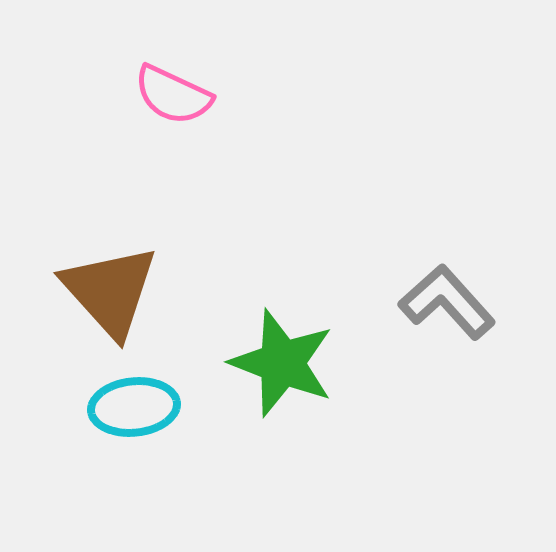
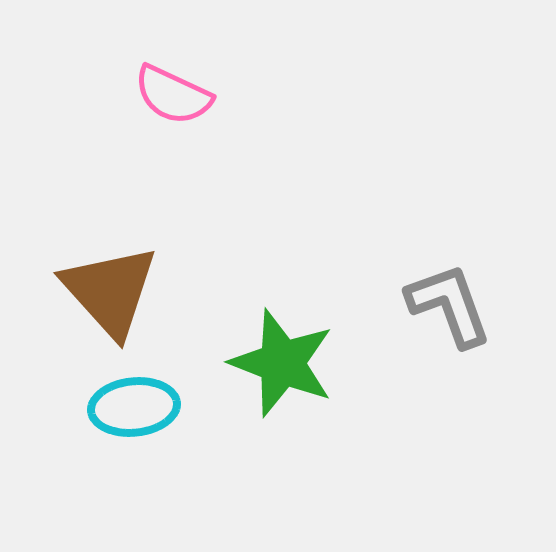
gray L-shape: moved 2 px right, 3 px down; rotated 22 degrees clockwise
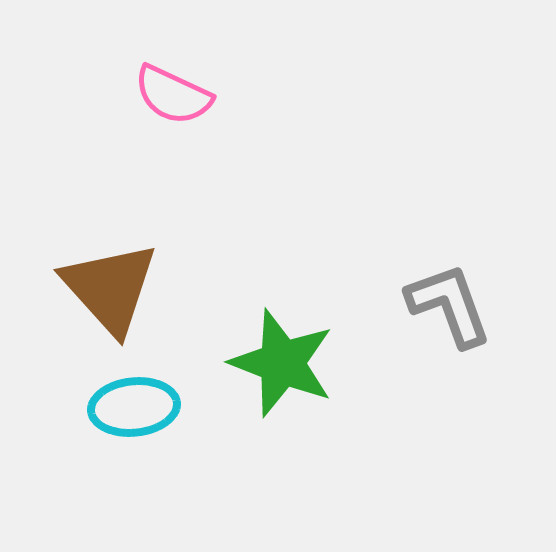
brown triangle: moved 3 px up
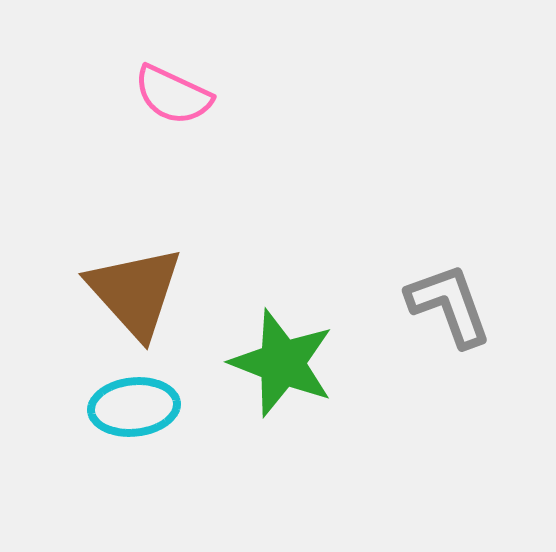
brown triangle: moved 25 px right, 4 px down
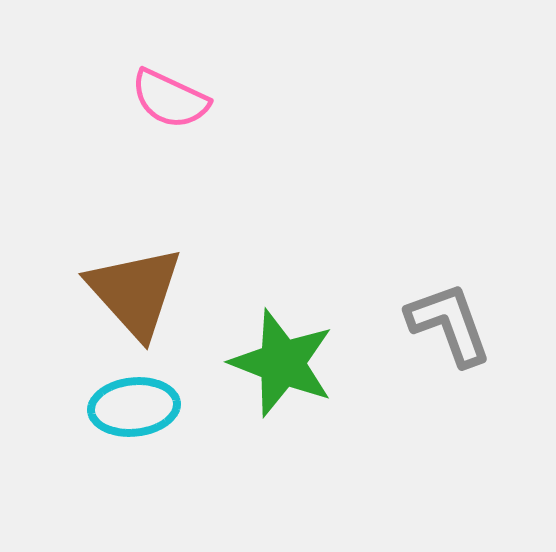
pink semicircle: moved 3 px left, 4 px down
gray L-shape: moved 19 px down
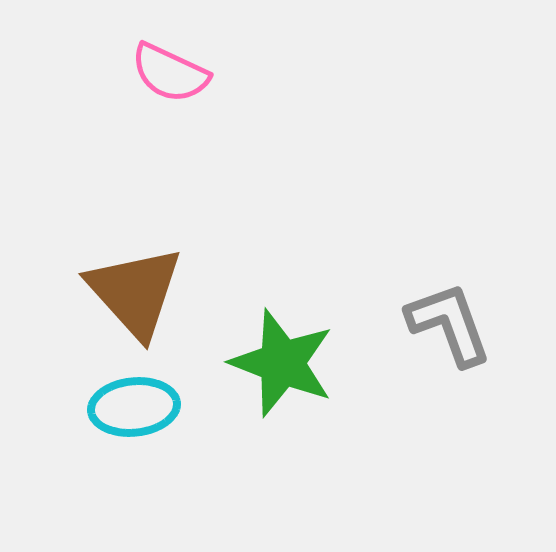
pink semicircle: moved 26 px up
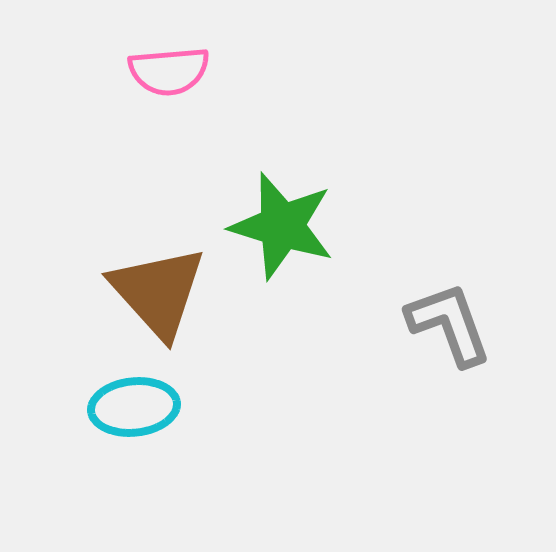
pink semicircle: moved 1 px left, 2 px up; rotated 30 degrees counterclockwise
brown triangle: moved 23 px right
green star: moved 137 px up; rotated 4 degrees counterclockwise
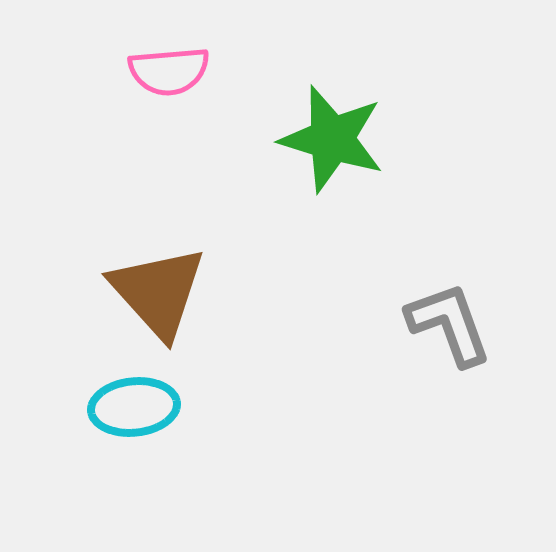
green star: moved 50 px right, 87 px up
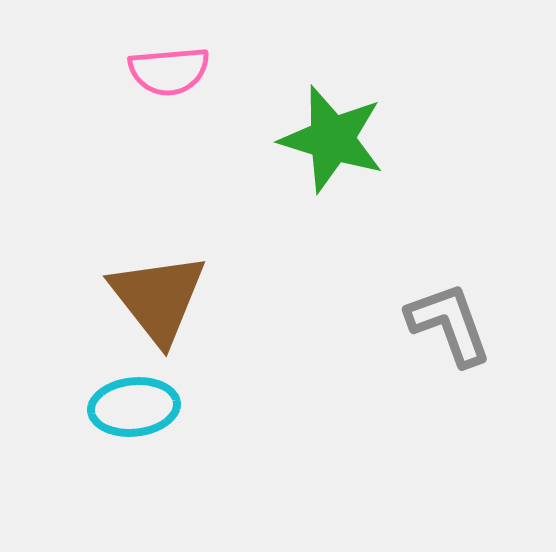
brown triangle: moved 6 px down; rotated 4 degrees clockwise
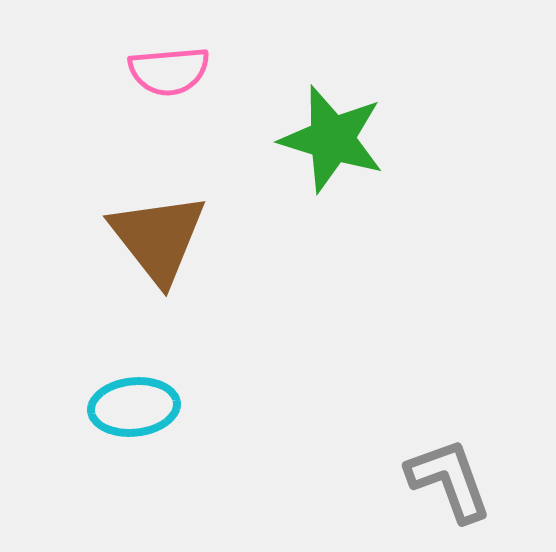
brown triangle: moved 60 px up
gray L-shape: moved 156 px down
